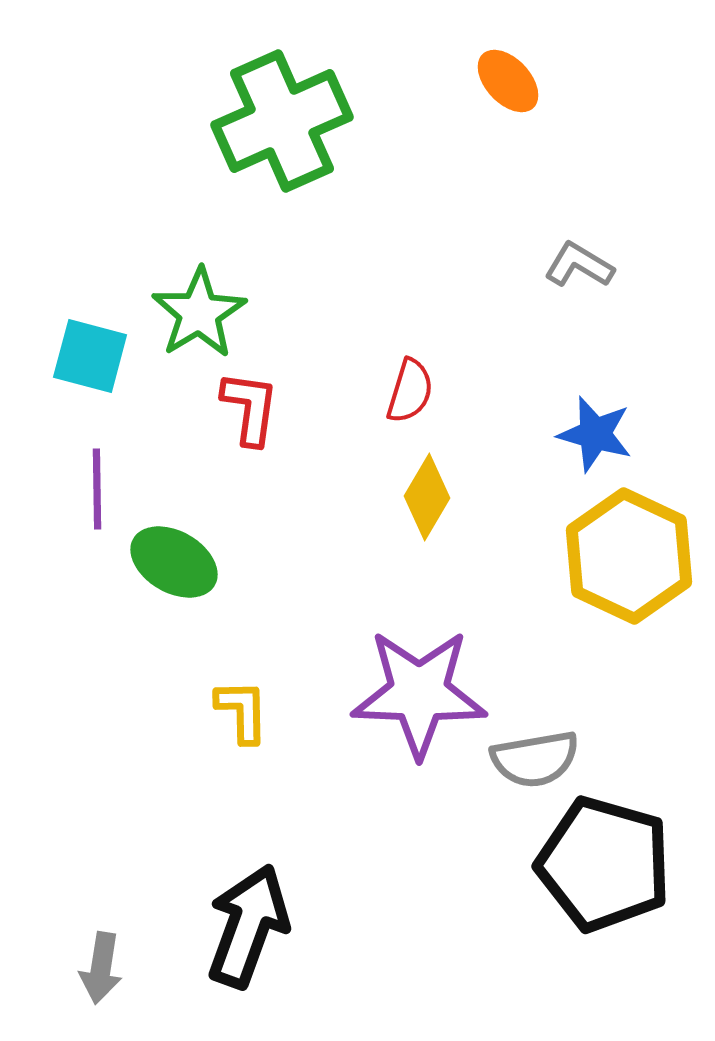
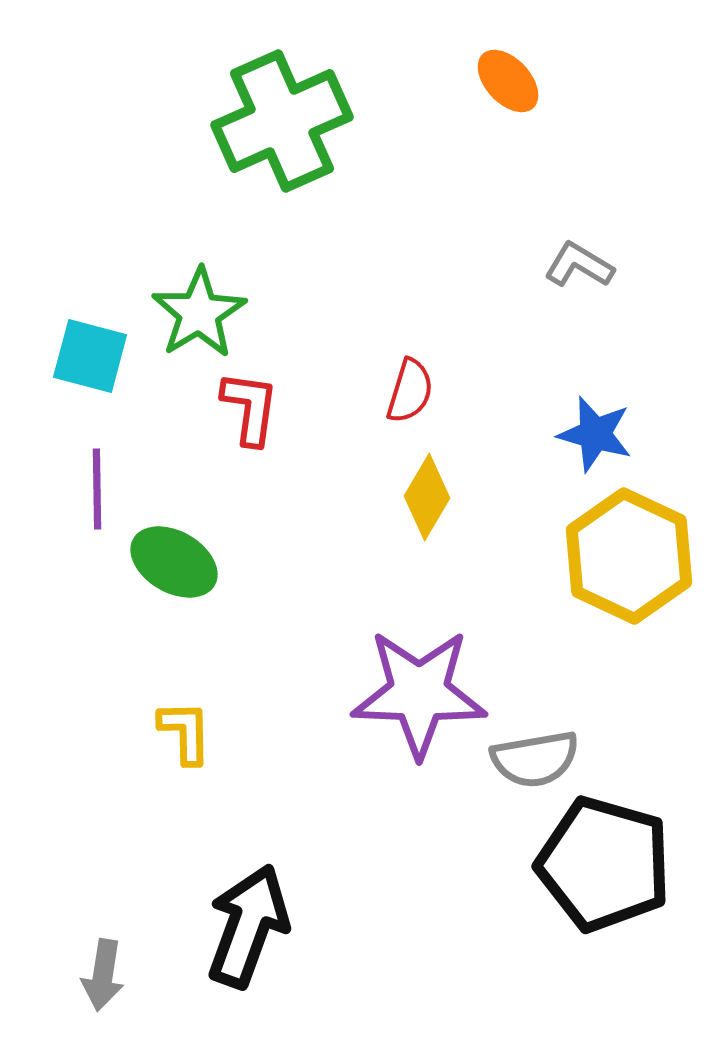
yellow L-shape: moved 57 px left, 21 px down
gray arrow: moved 2 px right, 7 px down
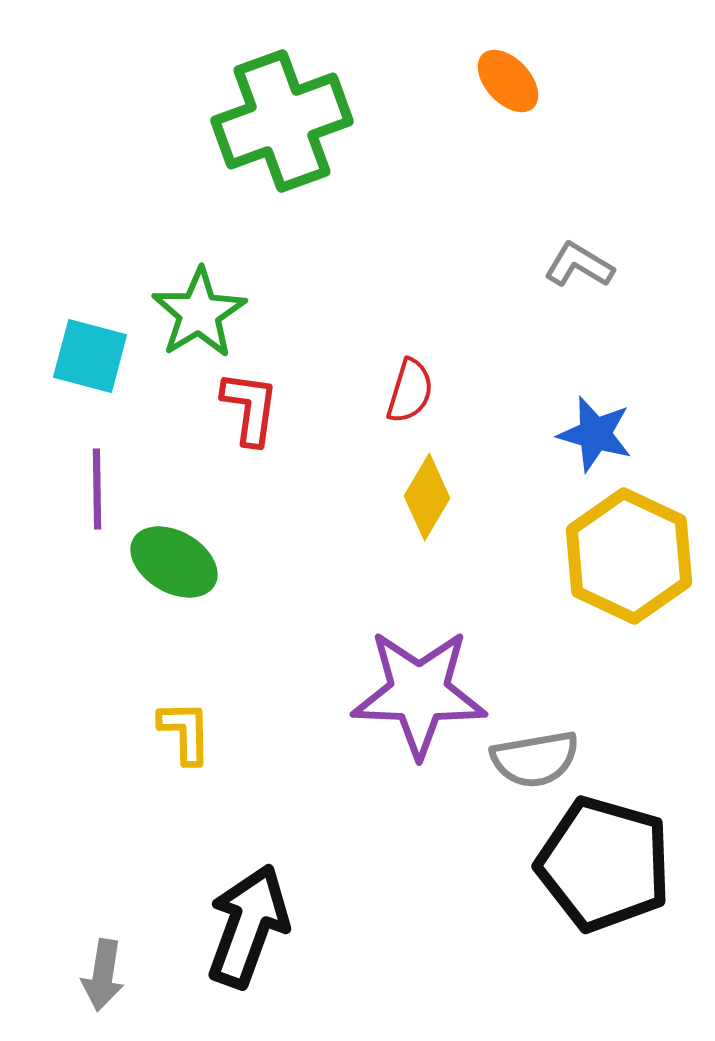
green cross: rotated 4 degrees clockwise
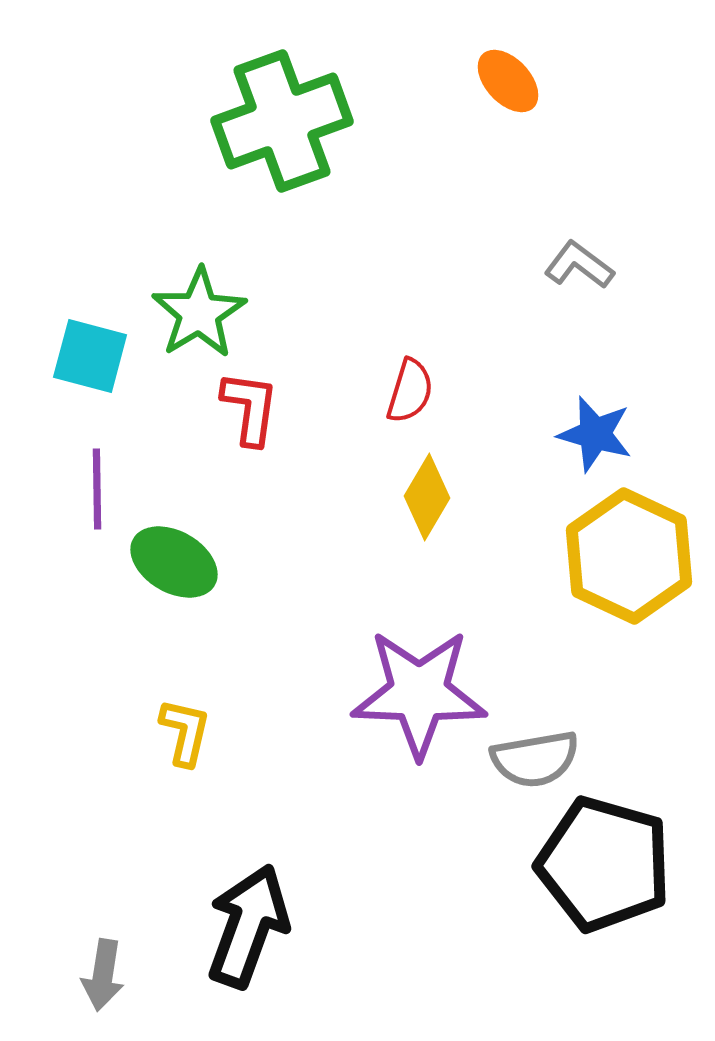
gray L-shape: rotated 6 degrees clockwise
yellow L-shape: rotated 14 degrees clockwise
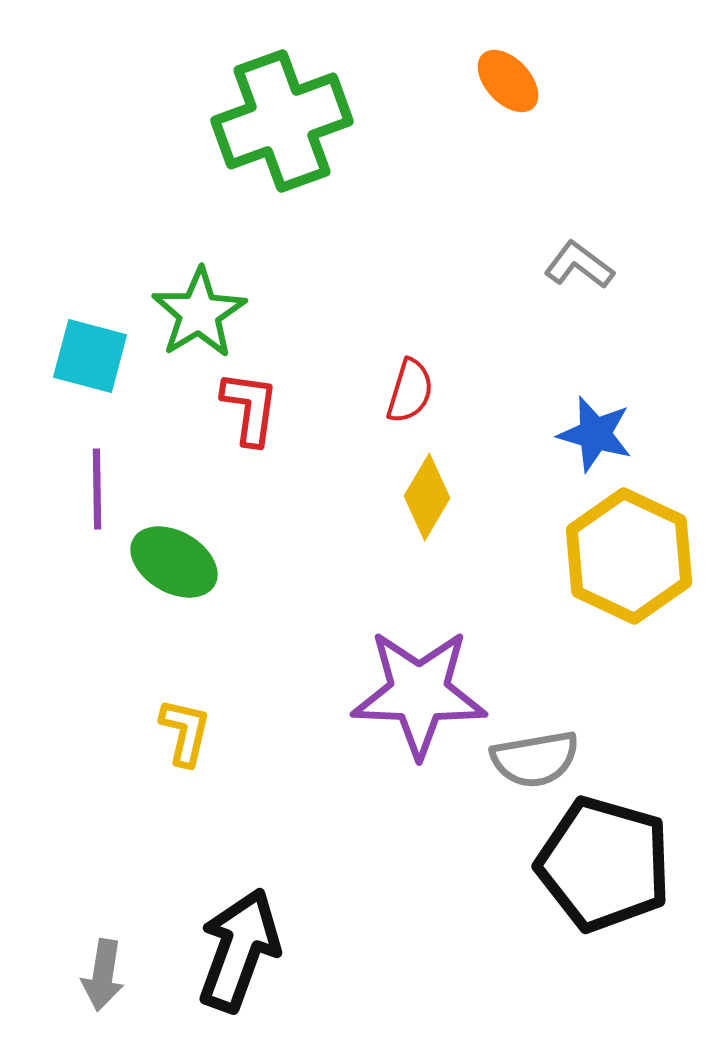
black arrow: moved 9 px left, 24 px down
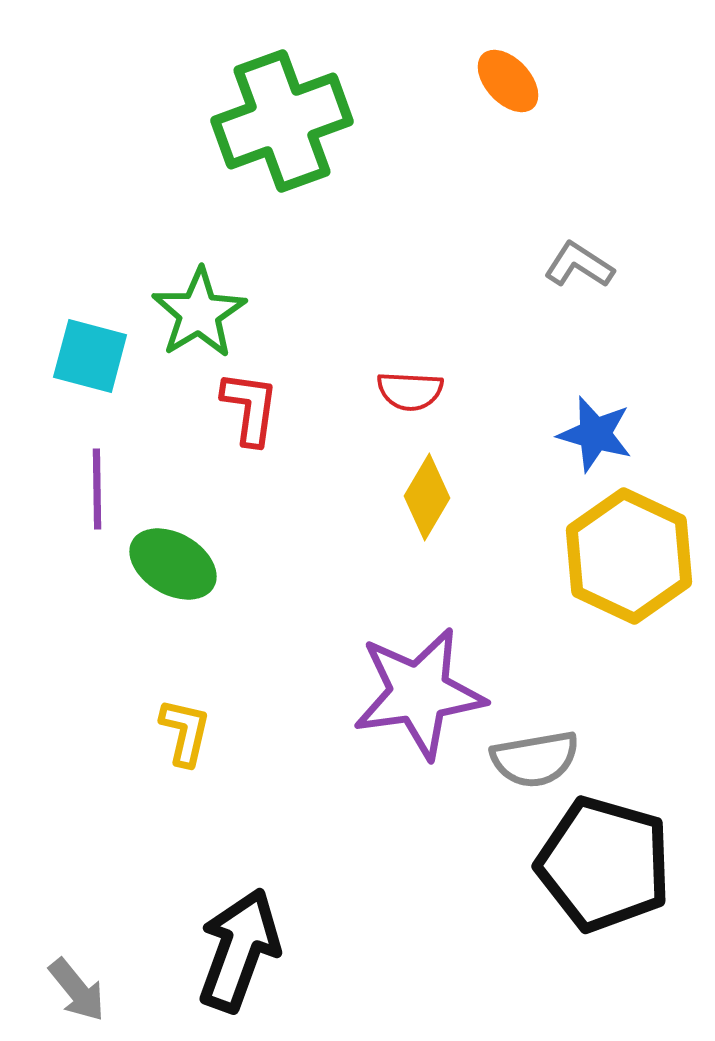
gray L-shape: rotated 4 degrees counterclockwise
red semicircle: rotated 76 degrees clockwise
green ellipse: moved 1 px left, 2 px down
purple star: rotated 10 degrees counterclockwise
gray arrow: moved 26 px left, 15 px down; rotated 48 degrees counterclockwise
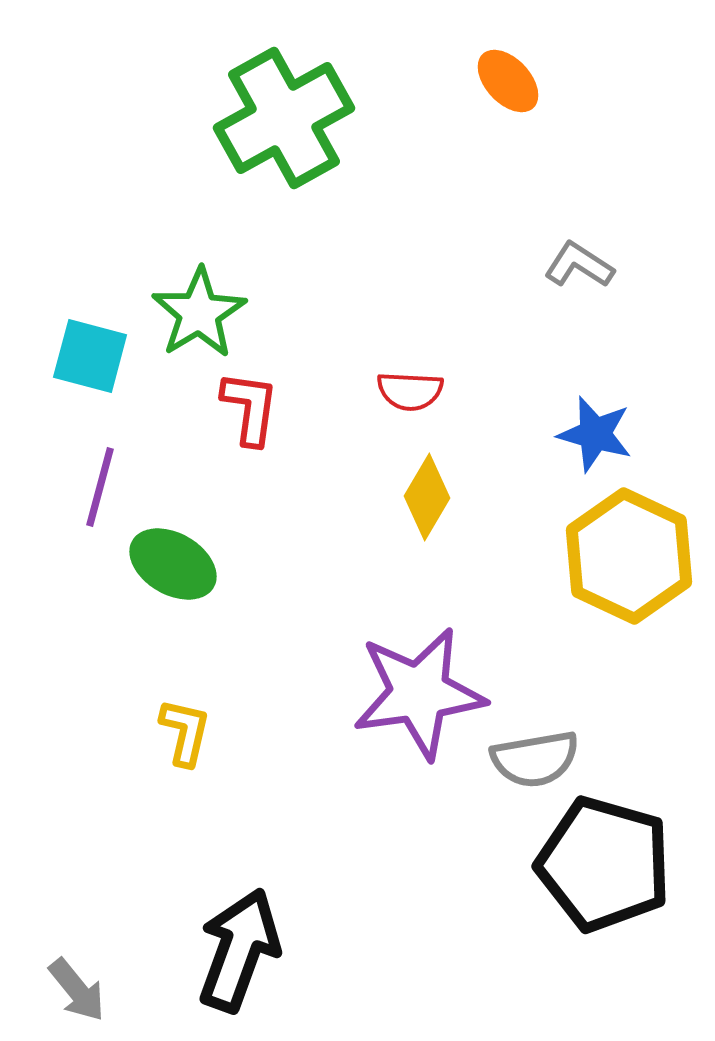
green cross: moved 2 px right, 3 px up; rotated 9 degrees counterclockwise
purple line: moved 3 px right, 2 px up; rotated 16 degrees clockwise
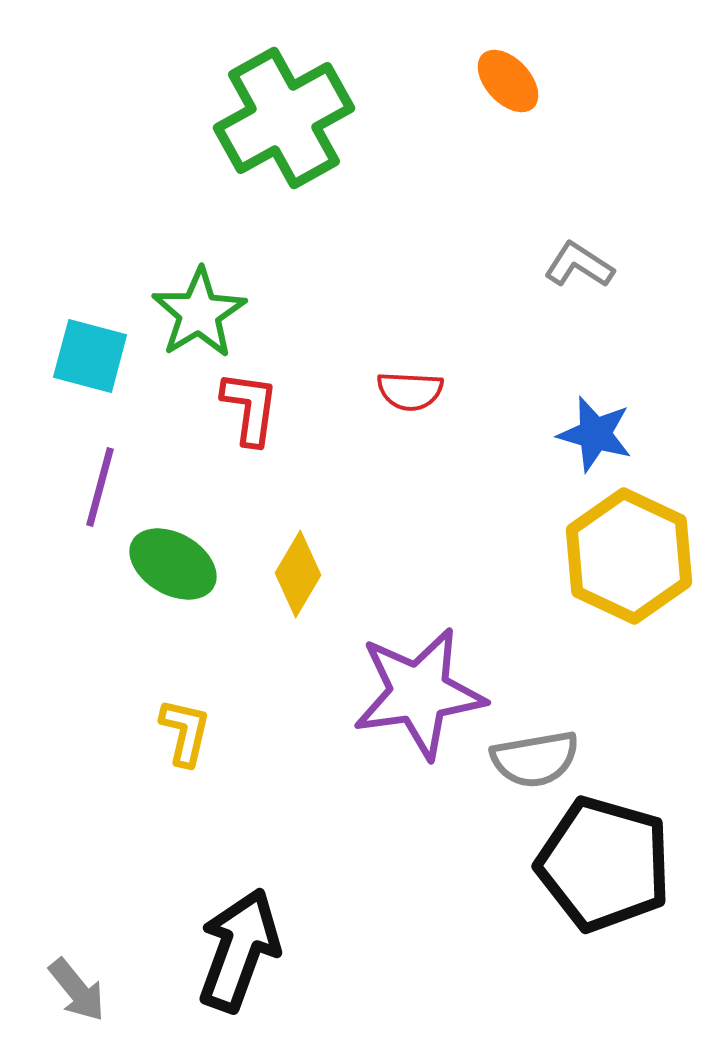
yellow diamond: moved 129 px left, 77 px down
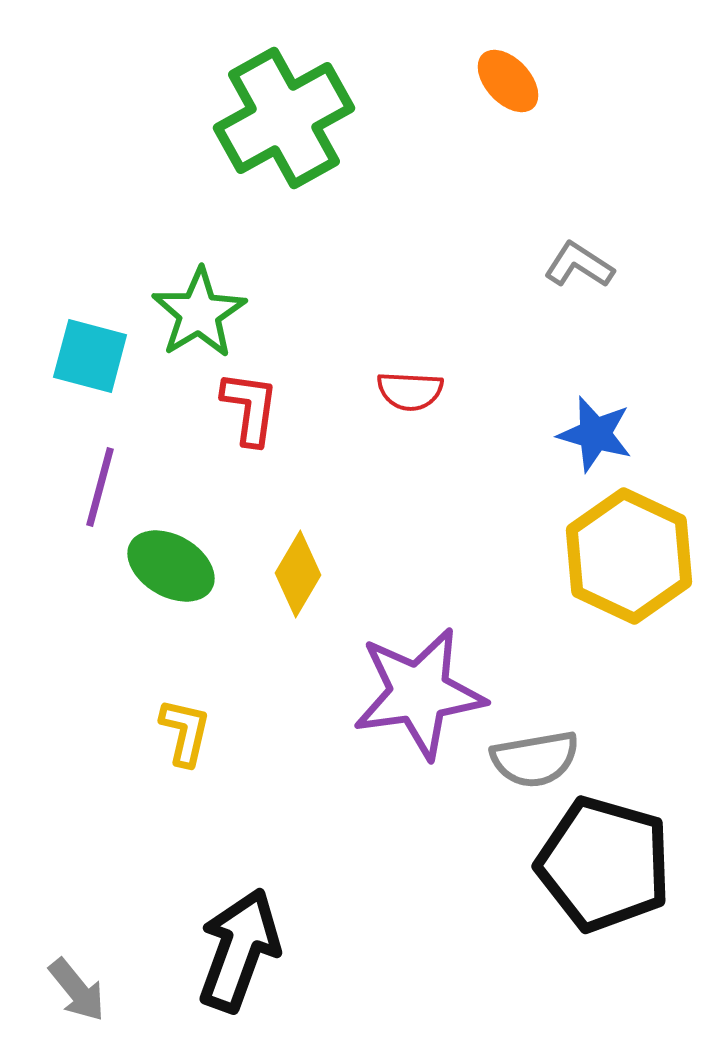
green ellipse: moved 2 px left, 2 px down
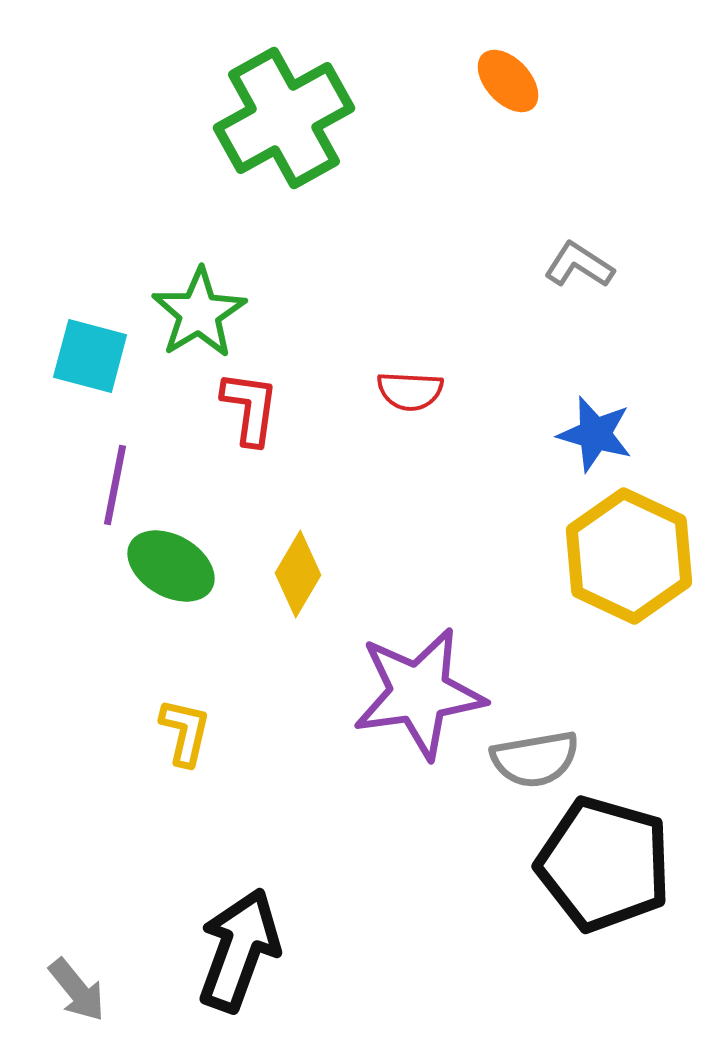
purple line: moved 15 px right, 2 px up; rotated 4 degrees counterclockwise
